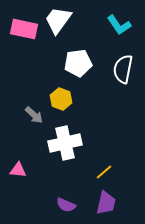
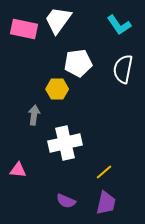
yellow hexagon: moved 4 px left, 10 px up; rotated 20 degrees counterclockwise
gray arrow: rotated 126 degrees counterclockwise
purple semicircle: moved 4 px up
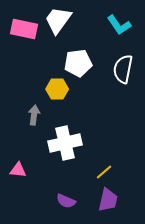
purple trapezoid: moved 2 px right, 3 px up
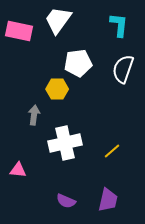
cyan L-shape: rotated 140 degrees counterclockwise
pink rectangle: moved 5 px left, 2 px down
white semicircle: rotated 8 degrees clockwise
yellow line: moved 8 px right, 21 px up
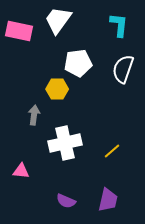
pink triangle: moved 3 px right, 1 px down
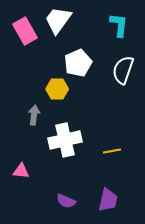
pink rectangle: moved 6 px right; rotated 48 degrees clockwise
white pentagon: rotated 16 degrees counterclockwise
white semicircle: moved 1 px down
white cross: moved 3 px up
yellow line: rotated 30 degrees clockwise
